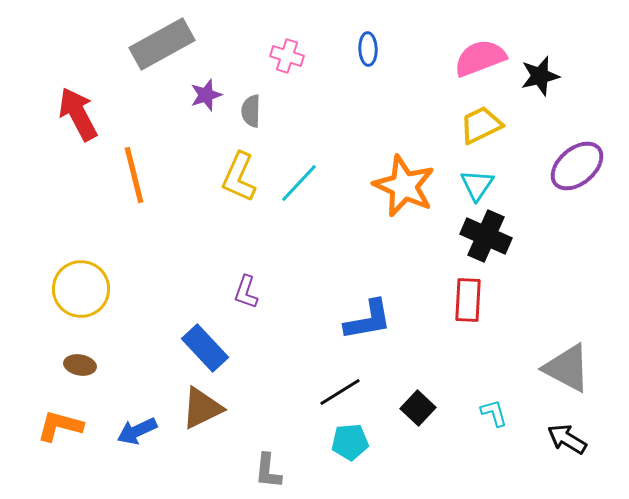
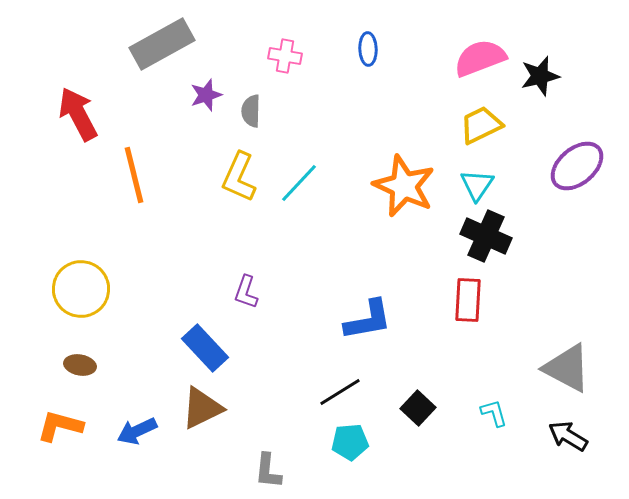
pink cross: moved 2 px left; rotated 8 degrees counterclockwise
black arrow: moved 1 px right, 3 px up
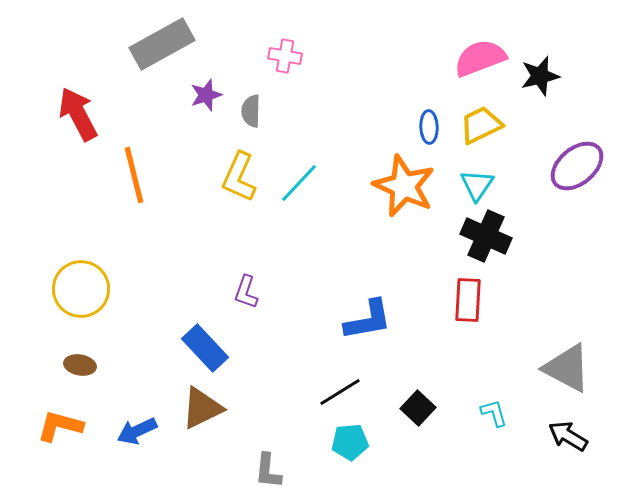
blue ellipse: moved 61 px right, 78 px down
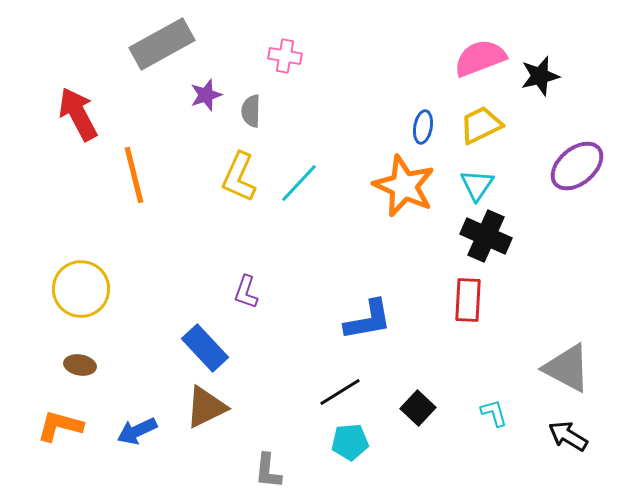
blue ellipse: moved 6 px left; rotated 12 degrees clockwise
brown triangle: moved 4 px right, 1 px up
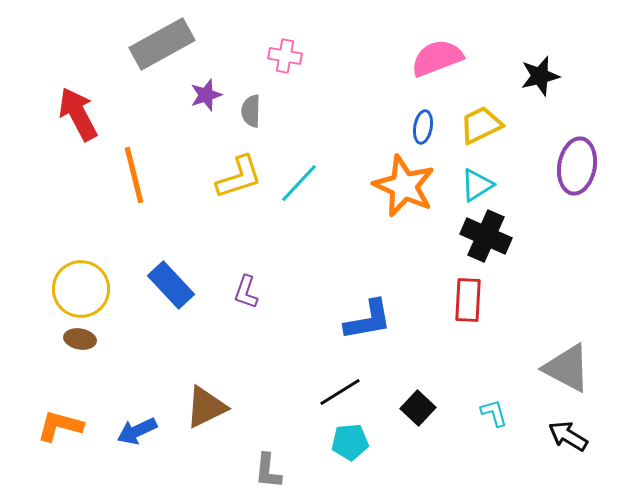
pink semicircle: moved 43 px left
purple ellipse: rotated 40 degrees counterclockwise
yellow L-shape: rotated 132 degrees counterclockwise
cyan triangle: rotated 24 degrees clockwise
blue rectangle: moved 34 px left, 63 px up
brown ellipse: moved 26 px up
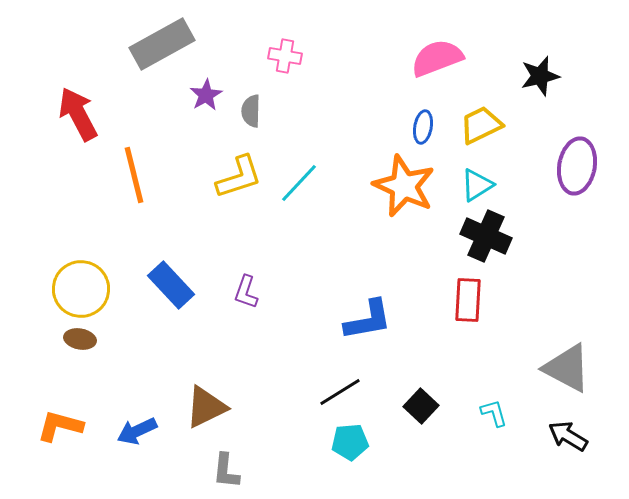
purple star: rotated 12 degrees counterclockwise
black square: moved 3 px right, 2 px up
gray L-shape: moved 42 px left
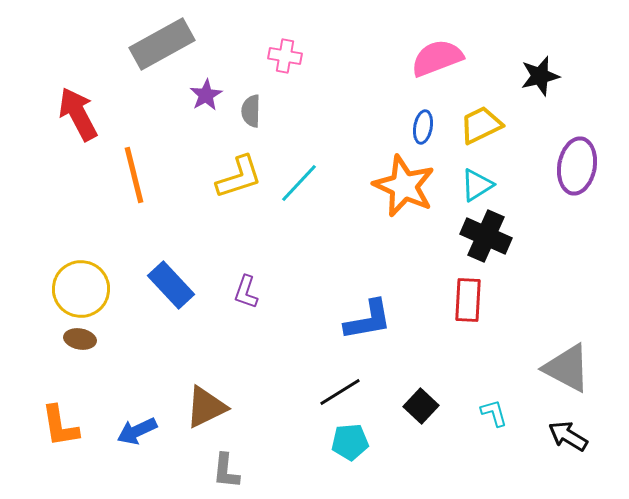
orange L-shape: rotated 114 degrees counterclockwise
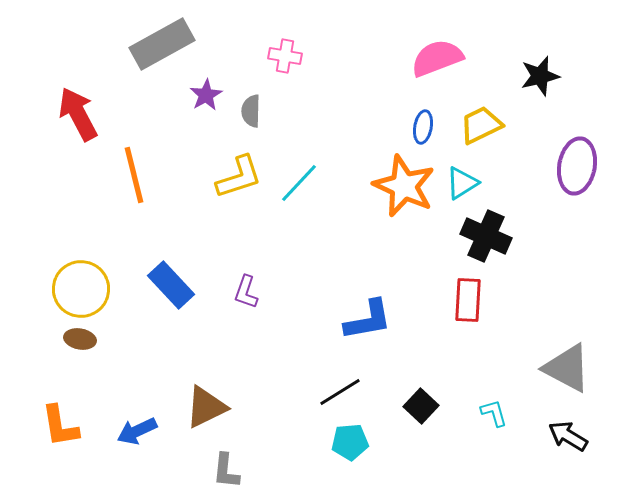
cyan triangle: moved 15 px left, 2 px up
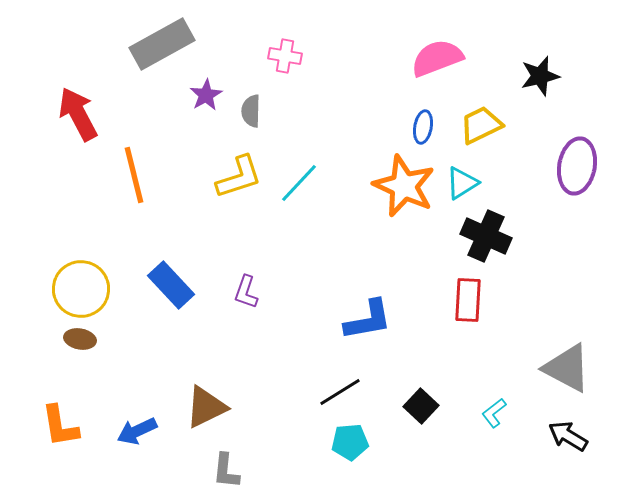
cyan L-shape: rotated 112 degrees counterclockwise
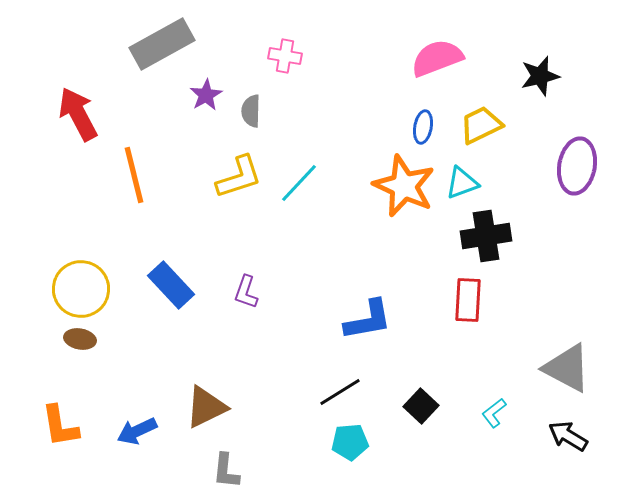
cyan triangle: rotated 12 degrees clockwise
black cross: rotated 33 degrees counterclockwise
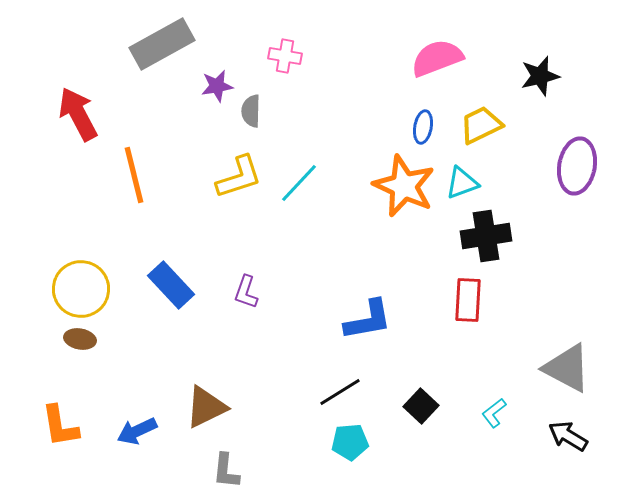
purple star: moved 11 px right, 9 px up; rotated 20 degrees clockwise
